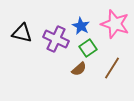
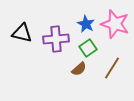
blue star: moved 5 px right, 2 px up
purple cross: rotated 30 degrees counterclockwise
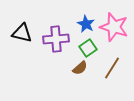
pink star: moved 1 px left, 3 px down
brown semicircle: moved 1 px right, 1 px up
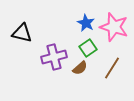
blue star: moved 1 px up
purple cross: moved 2 px left, 18 px down; rotated 10 degrees counterclockwise
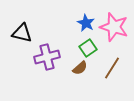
purple cross: moved 7 px left
